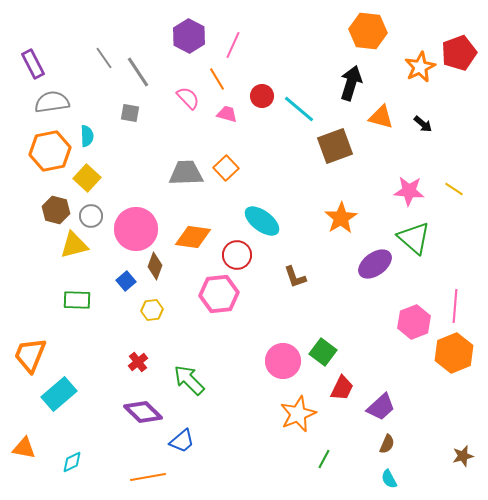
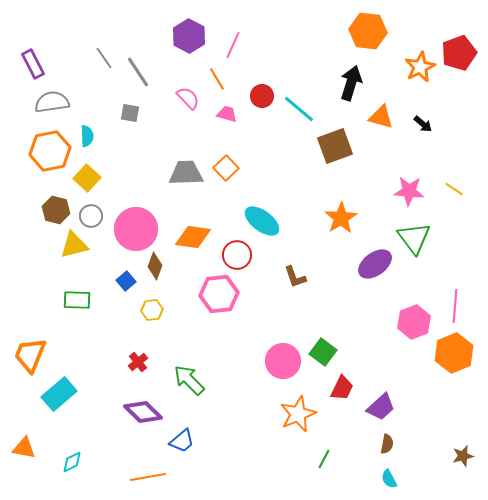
green triangle at (414, 238): rotated 12 degrees clockwise
brown semicircle at (387, 444): rotated 12 degrees counterclockwise
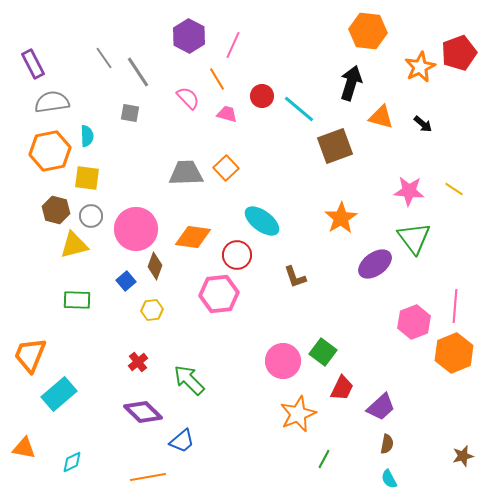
yellow square at (87, 178): rotated 36 degrees counterclockwise
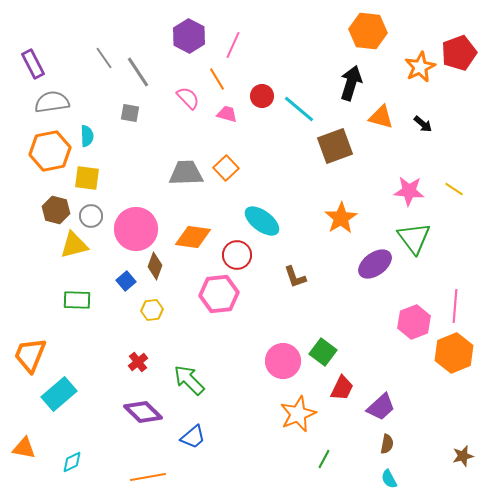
blue trapezoid at (182, 441): moved 11 px right, 4 px up
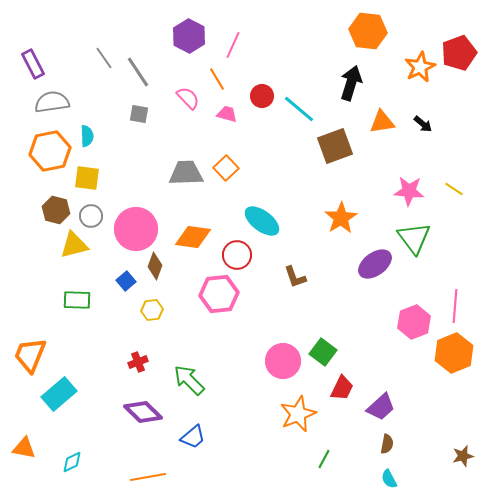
gray square at (130, 113): moved 9 px right, 1 px down
orange triangle at (381, 117): moved 1 px right, 5 px down; rotated 24 degrees counterclockwise
red cross at (138, 362): rotated 18 degrees clockwise
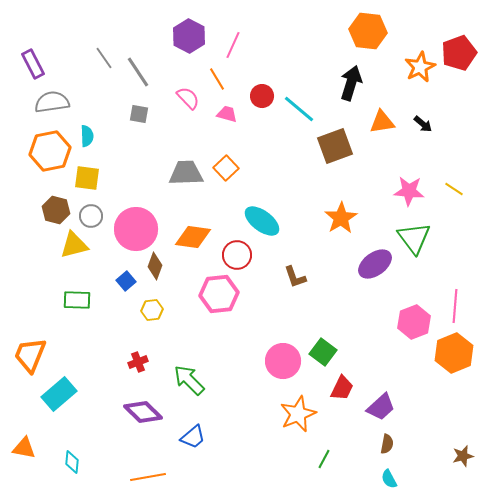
cyan diamond at (72, 462): rotated 60 degrees counterclockwise
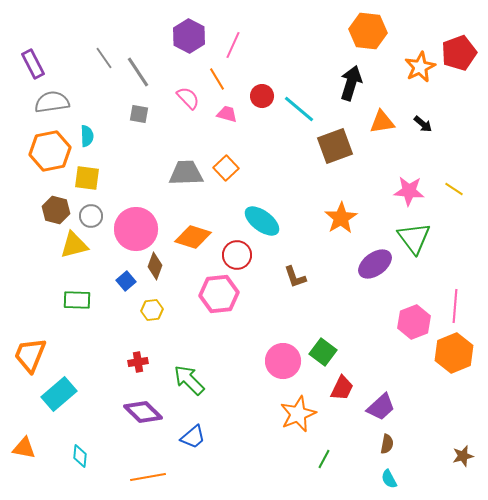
orange diamond at (193, 237): rotated 9 degrees clockwise
red cross at (138, 362): rotated 12 degrees clockwise
cyan diamond at (72, 462): moved 8 px right, 6 px up
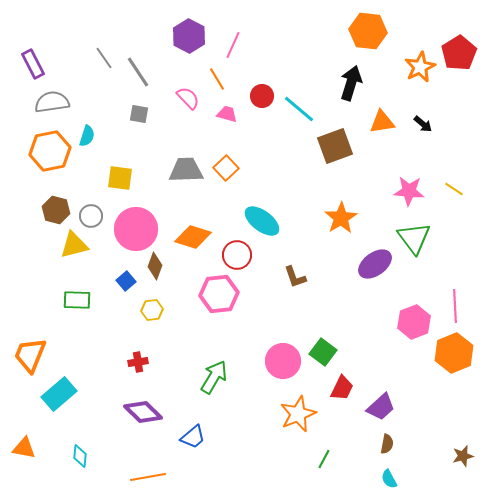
red pentagon at (459, 53): rotated 12 degrees counterclockwise
cyan semicircle at (87, 136): rotated 20 degrees clockwise
gray trapezoid at (186, 173): moved 3 px up
yellow square at (87, 178): moved 33 px right
pink line at (455, 306): rotated 8 degrees counterclockwise
green arrow at (189, 380): moved 25 px right, 3 px up; rotated 76 degrees clockwise
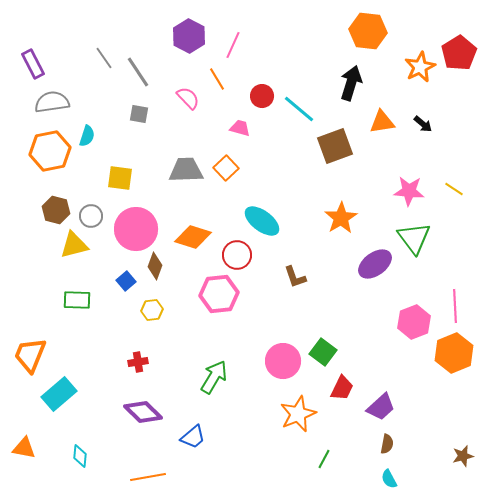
pink trapezoid at (227, 114): moved 13 px right, 14 px down
